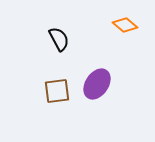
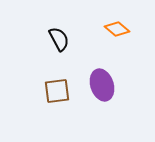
orange diamond: moved 8 px left, 4 px down
purple ellipse: moved 5 px right, 1 px down; rotated 52 degrees counterclockwise
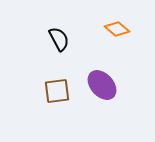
purple ellipse: rotated 24 degrees counterclockwise
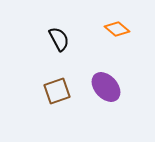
purple ellipse: moved 4 px right, 2 px down
brown square: rotated 12 degrees counterclockwise
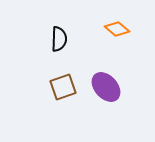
black semicircle: rotated 30 degrees clockwise
brown square: moved 6 px right, 4 px up
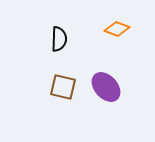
orange diamond: rotated 20 degrees counterclockwise
brown square: rotated 32 degrees clockwise
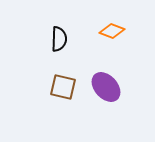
orange diamond: moved 5 px left, 2 px down
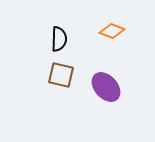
brown square: moved 2 px left, 12 px up
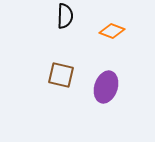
black semicircle: moved 6 px right, 23 px up
purple ellipse: rotated 60 degrees clockwise
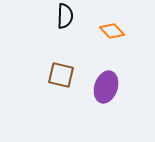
orange diamond: rotated 25 degrees clockwise
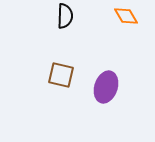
orange diamond: moved 14 px right, 15 px up; rotated 15 degrees clockwise
